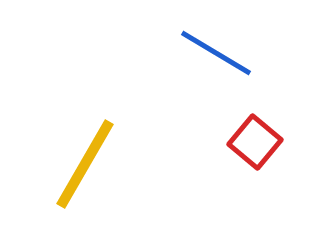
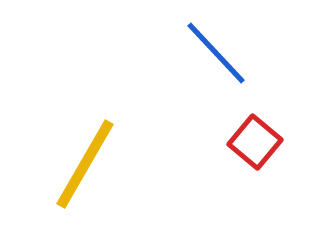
blue line: rotated 16 degrees clockwise
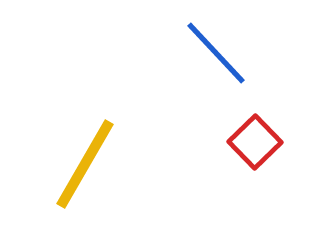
red square: rotated 6 degrees clockwise
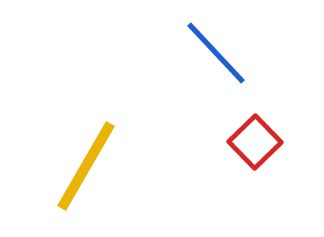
yellow line: moved 1 px right, 2 px down
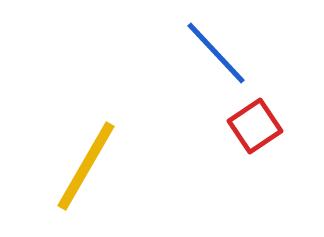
red square: moved 16 px up; rotated 10 degrees clockwise
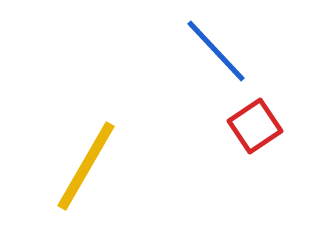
blue line: moved 2 px up
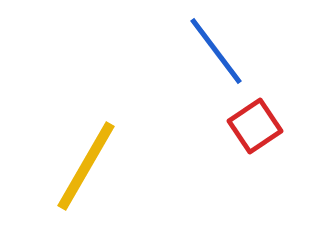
blue line: rotated 6 degrees clockwise
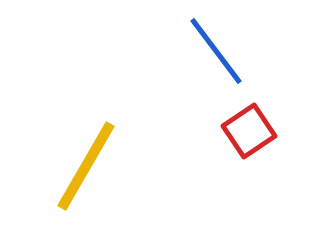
red square: moved 6 px left, 5 px down
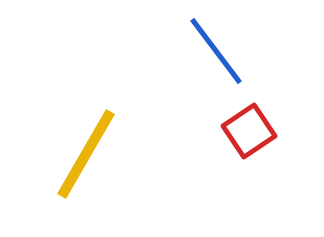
yellow line: moved 12 px up
